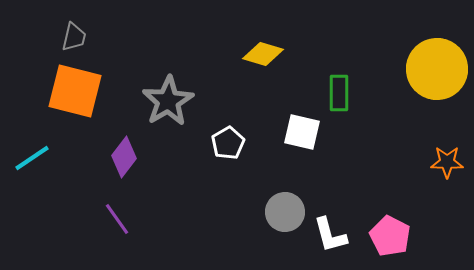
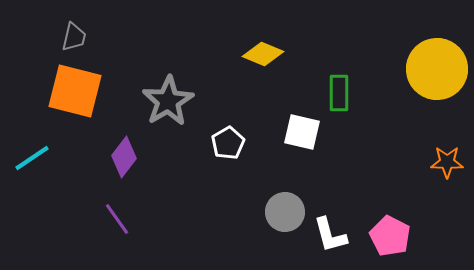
yellow diamond: rotated 6 degrees clockwise
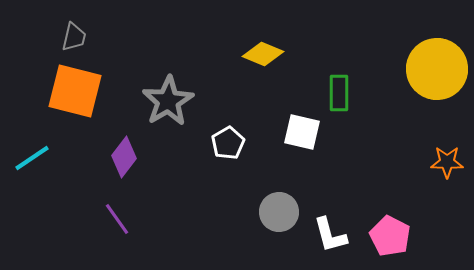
gray circle: moved 6 px left
